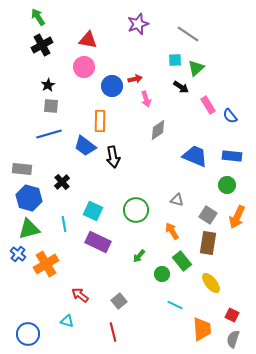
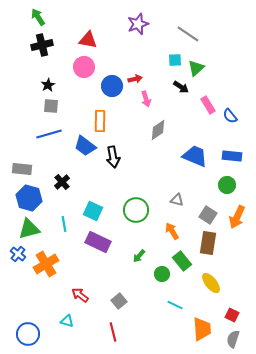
black cross at (42, 45): rotated 15 degrees clockwise
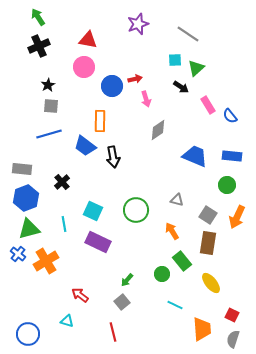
black cross at (42, 45): moved 3 px left, 1 px down; rotated 10 degrees counterclockwise
blue hexagon at (29, 198): moved 3 px left; rotated 25 degrees clockwise
green arrow at (139, 256): moved 12 px left, 24 px down
orange cross at (46, 264): moved 3 px up
gray square at (119, 301): moved 3 px right, 1 px down
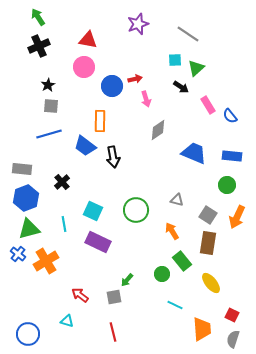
blue trapezoid at (195, 156): moved 1 px left, 3 px up
gray square at (122, 302): moved 8 px left, 5 px up; rotated 28 degrees clockwise
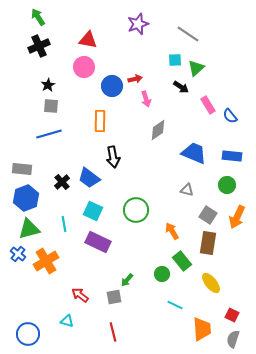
blue trapezoid at (85, 146): moved 4 px right, 32 px down
gray triangle at (177, 200): moved 10 px right, 10 px up
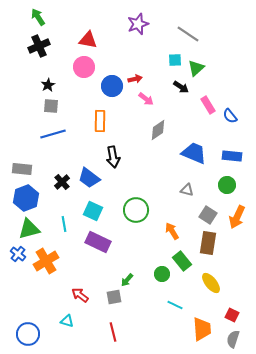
pink arrow at (146, 99): rotated 35 degrees counterclockwise
blue line at (49, 134): moved 4 px right
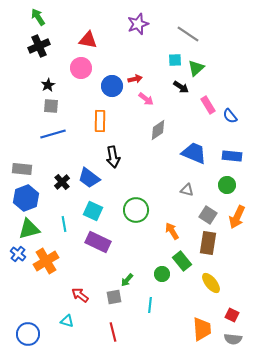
pink circle at (84, 67): moved 3 px left, 1 px down
cyan line at (175, 305): moved 25 px left; rotated 70 degrees clockwise
gray semicircle at (233, 339): rotated 102 degrees counterclockwise
